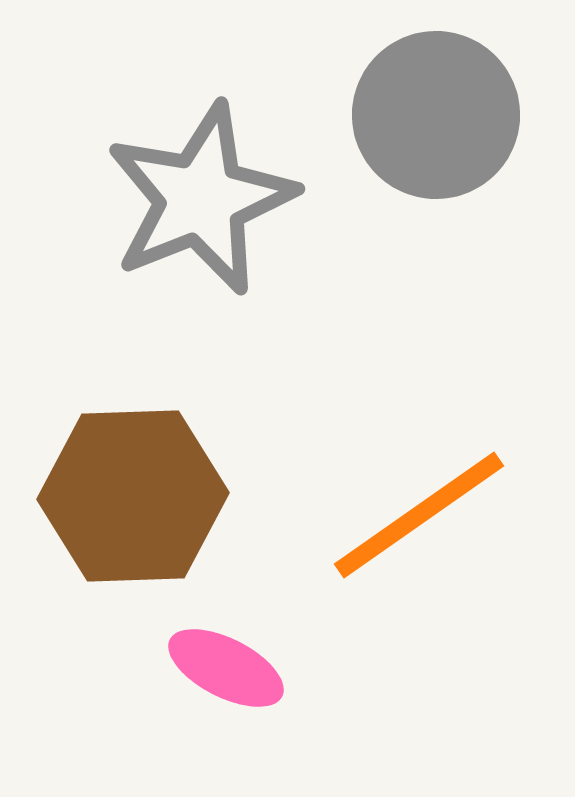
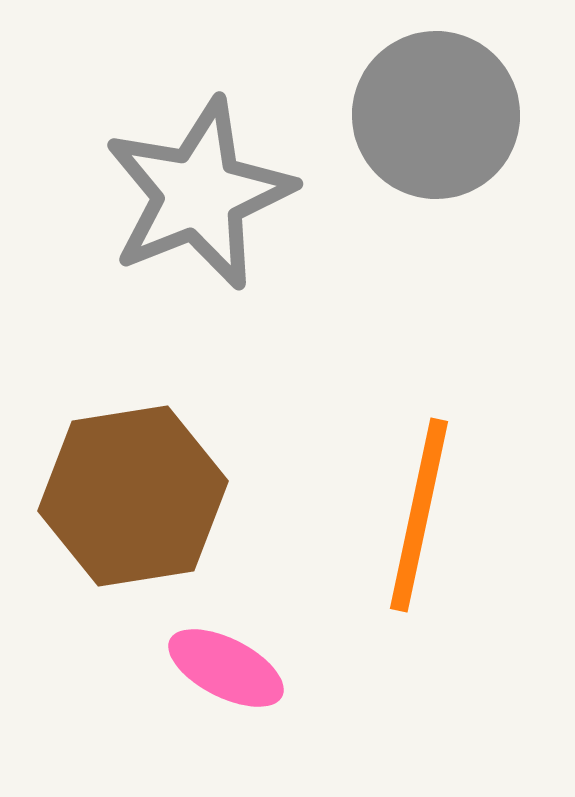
gray star: moved 2 px left, 5 px up
brown hexagon: rotated 7 degrees counterclockwise
orange line: rotated 43 degrees counterclockwise
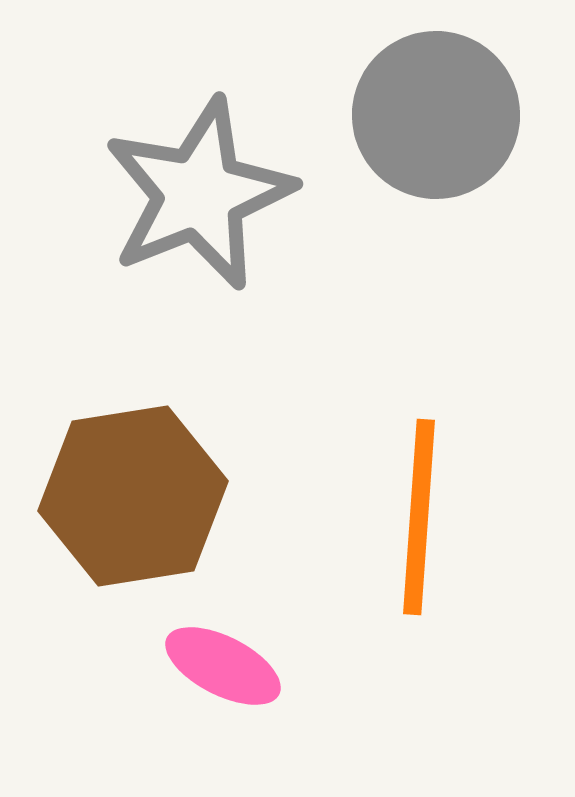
orange line: moved 2 px down; rotated 8 degrees counterclockwise
pink ellipse: moved 3 px left, 2 px up
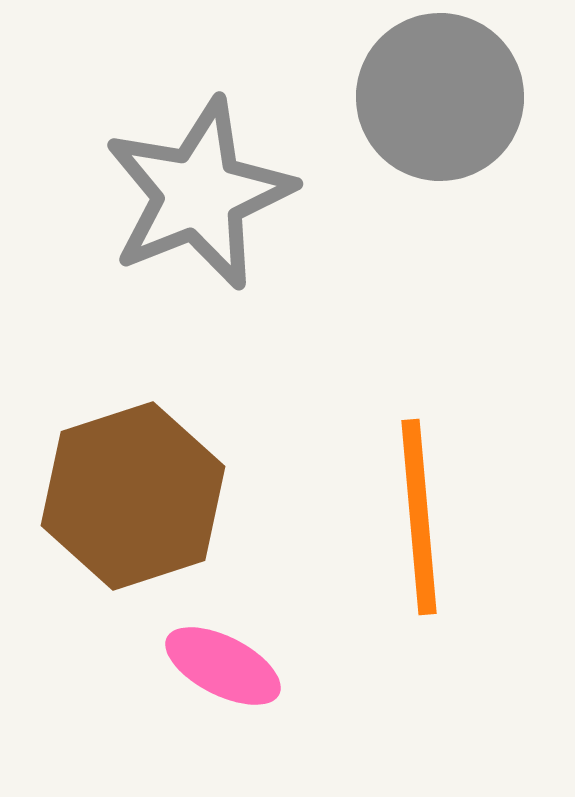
gray circle: moved 4 px right, 18 px up
brown hexagon: rotated 9 degrees counterclockwise
orange line: rotated 9 degrees counterclockwise
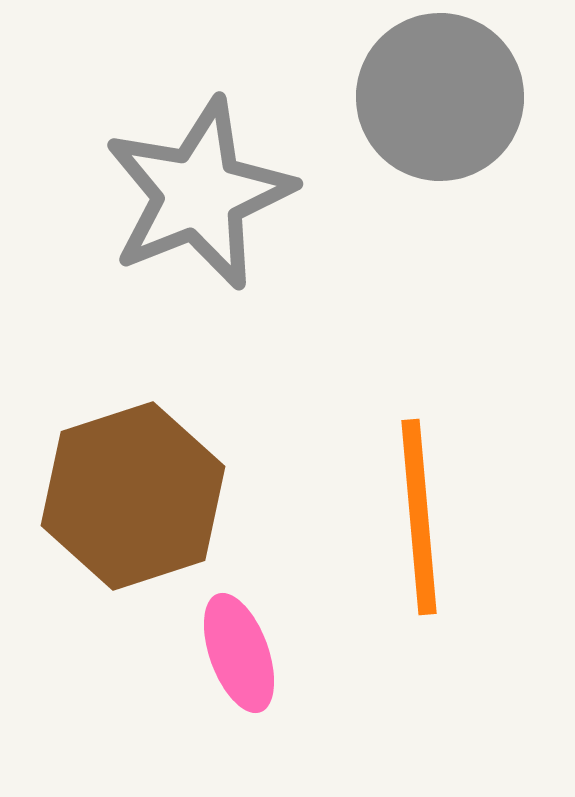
pink ellipse: moved 16 px right, 13 px up; rotated 43 degrees clockwise
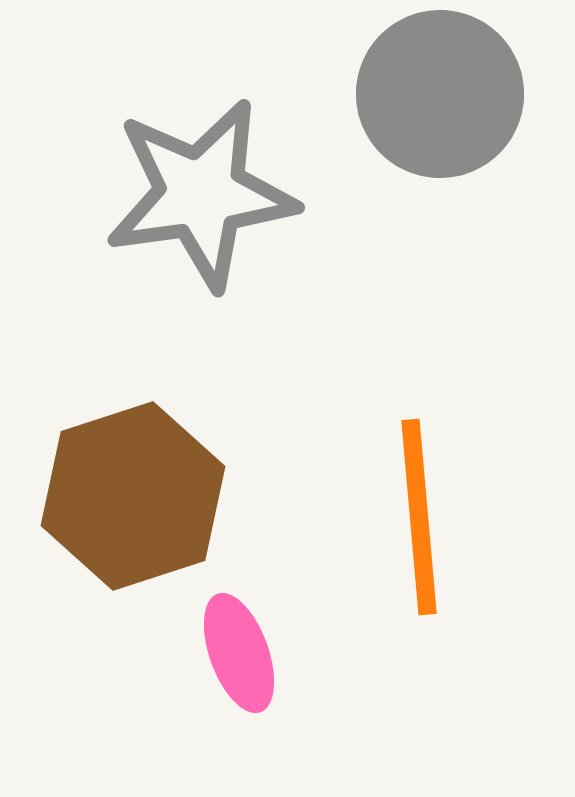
gray circle: moved 3 px up
gray star: moved 2 px right; rotated 14 degrees clockwise
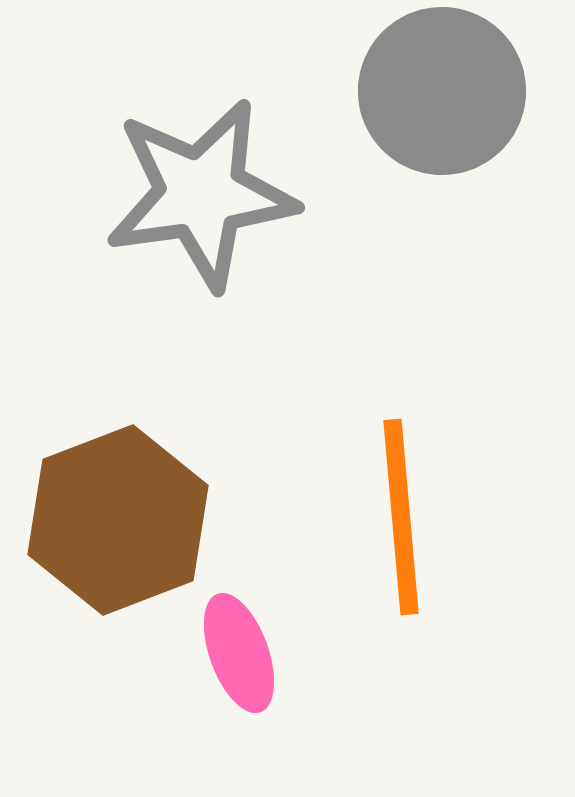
gray circle: moved 2 px right, 3 px up
brown hexagon: moved 15 px left, 24 px down; rotated 3 degrees counterclockwise
orange line: moved 18 px left
